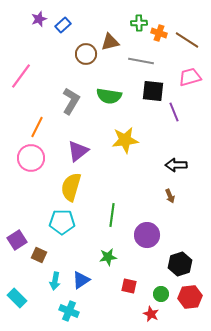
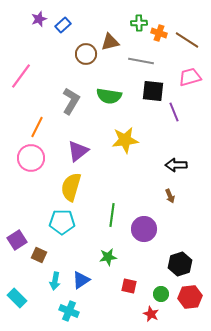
purple circle: moved 3 px left, 6 px up
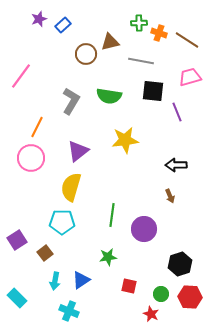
purple line: moved 3 px right
brown square: moved 6 px right, 2 px up; rotated 28 degrees clockwise
red hexagon: rotated 10 degrees clockwise
